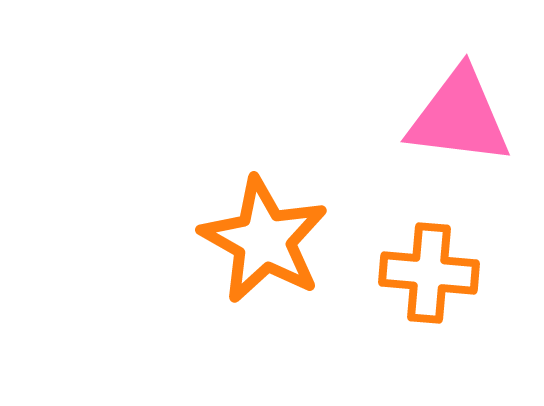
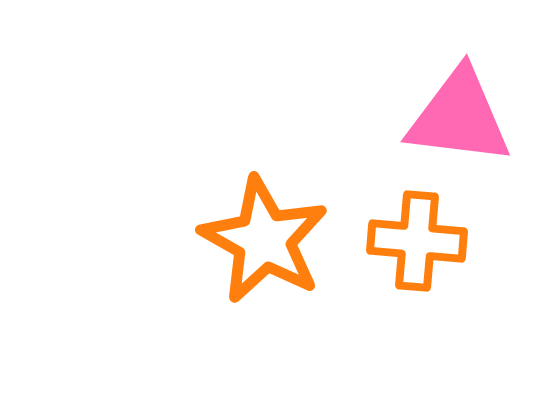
orange cross: moved 12 px left, 32 px up
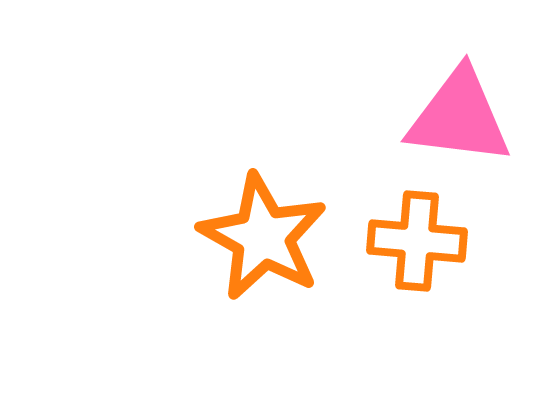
orange star: moved 1 px left, 3 px up
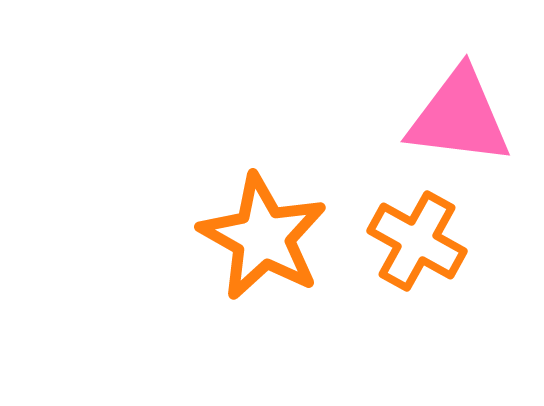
orange cross: rotated 24 degrees clockwise
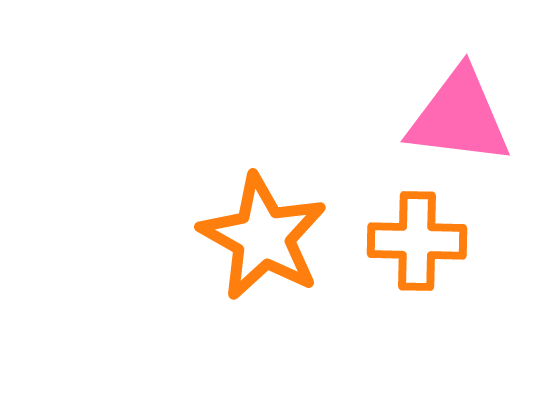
orange cross: rotated 28 degrees counterclockwise
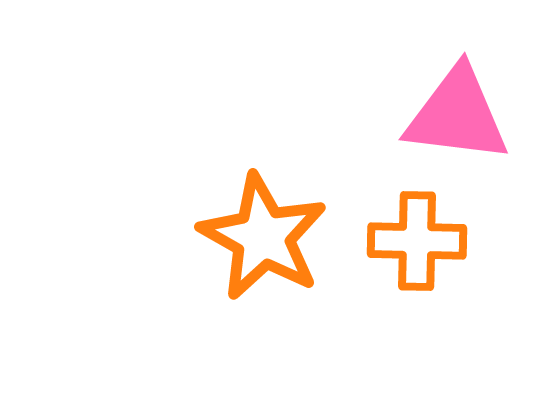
pink triangle: moved 2 px left, 2 px up
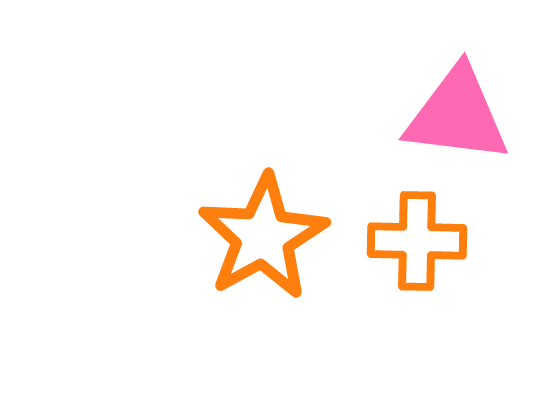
orange star: rotated 14 degrees clockwise
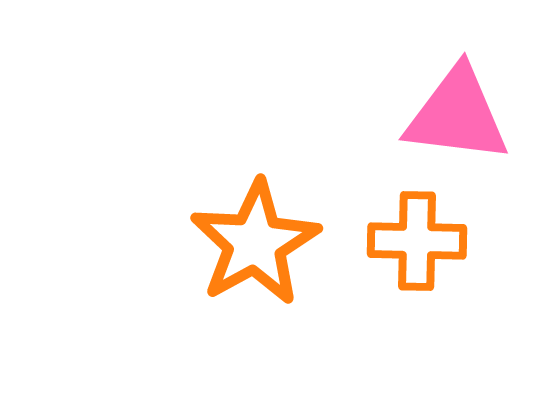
orange star: moved 8 px left, 6 px down
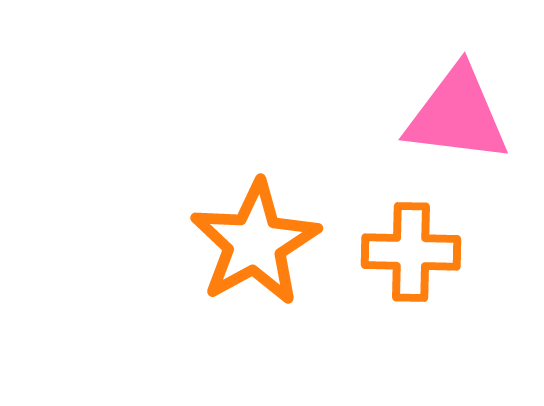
orange cross: moved 6 px left, 11 px down
